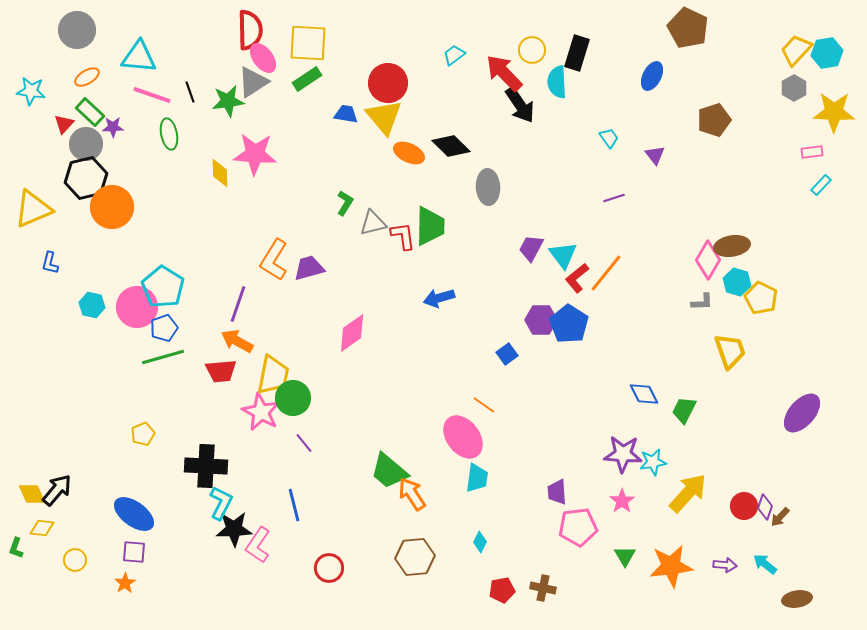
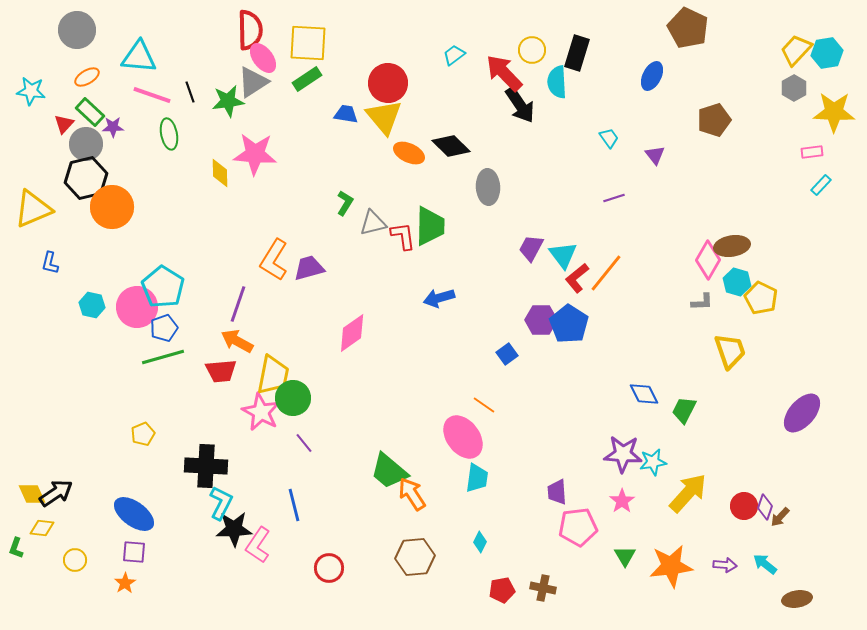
black arrow at (57, 490): moved 1 px left, 3 px down; rotated 16 degrees clockwise
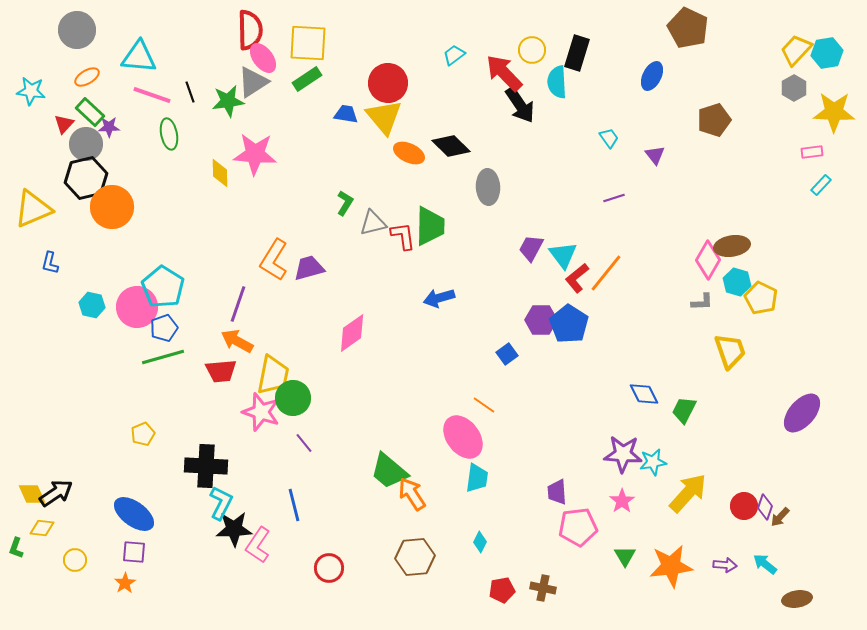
purple star at (113, 127): moved 4 px left
pink star at (261, 412): rotated 9 degrees counterclockwise
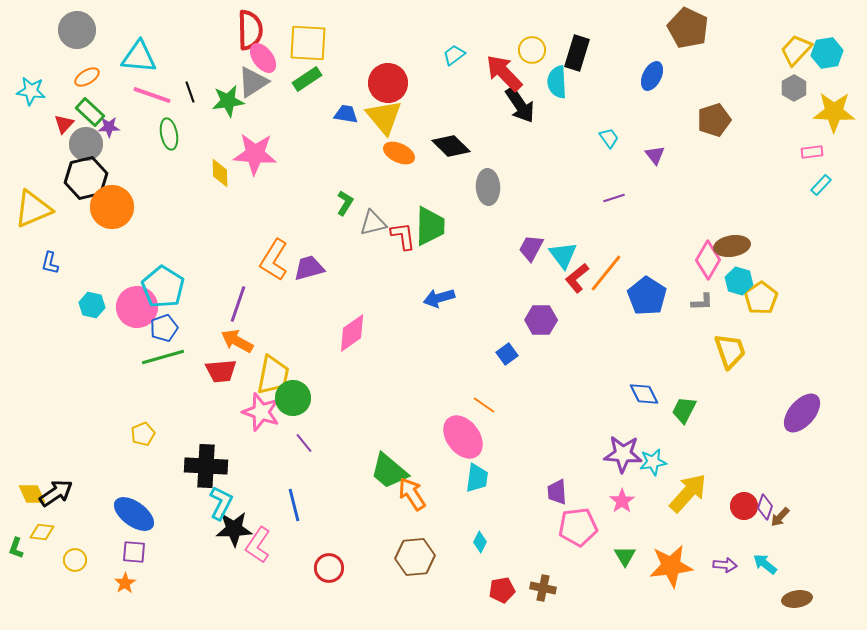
orange ellipse at (409, 153): moved 10 px left
cyan hexagon at (737, 282): moved 2 px right, 1 px up
yellow pentagon at (761, 298): rotated 12 degrees clockwise
blue pentagon at (569, 324): moved 78 px right, 28 px up
yellow diamond at (42, 528): moved 4 px down
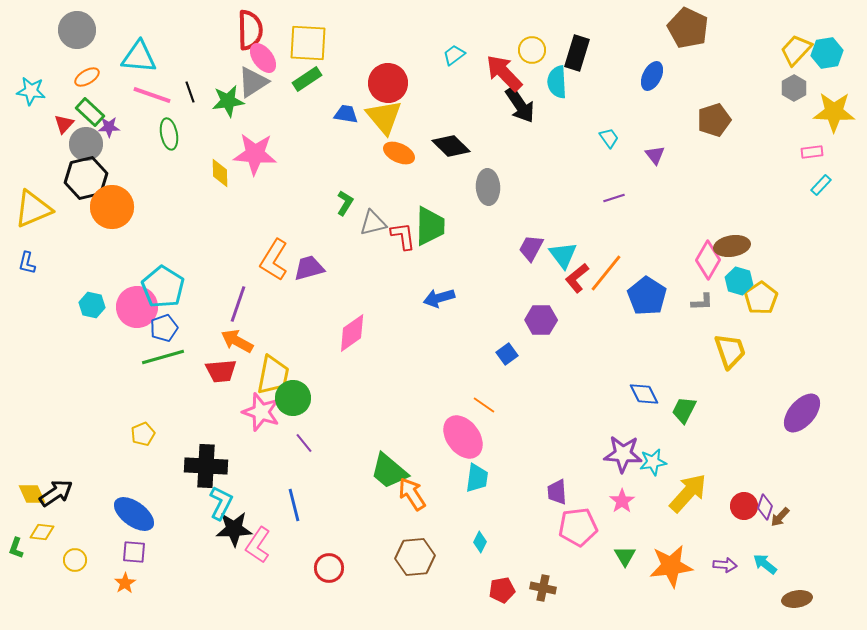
blue L-shape at (50, 263): moved 23 px left
